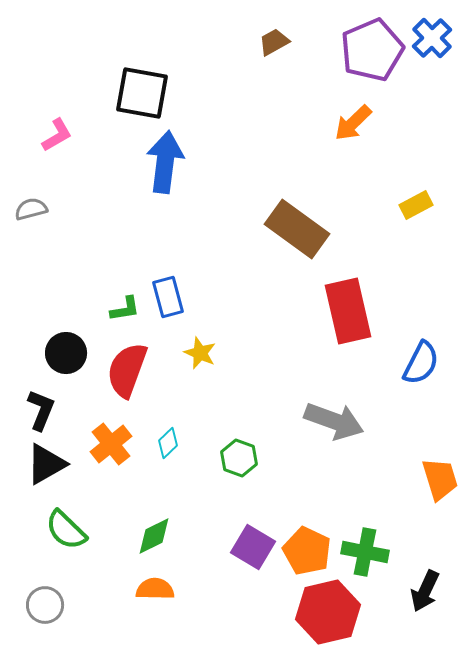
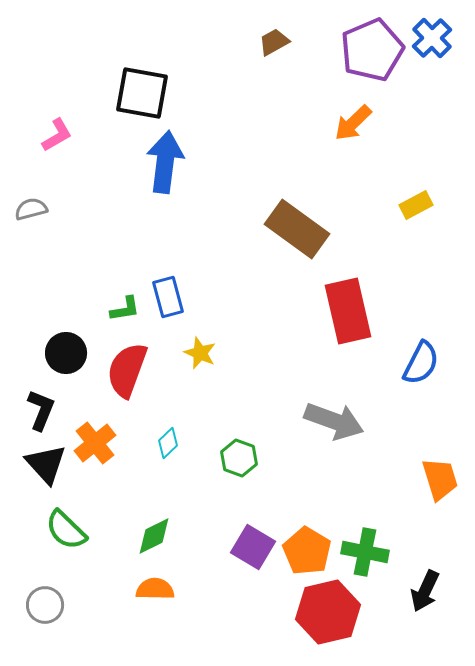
orange cross: moved 16 px left, 1 px up
black triangle: rotated 42 degrees counterclockwise
orange pentagon: rotated 6 degrees clockwise
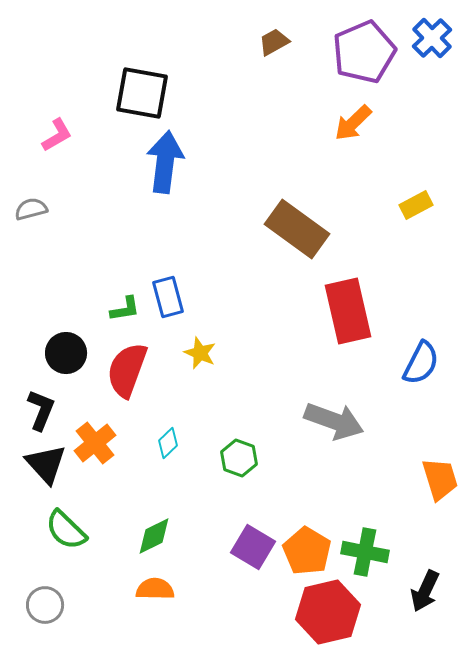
purple pentagon: moved 8 px left, 2 px down
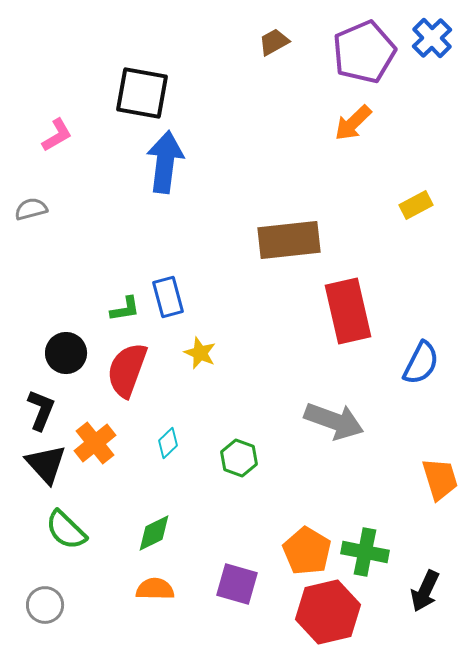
brown rectangle: moved 8 px left, 11 px down; rotated 42 degrees counterclockwise
green diamond: moved 3 px up
purple square: moved 16 px left, 37 px down; rotated 15 degrees counterclockwise
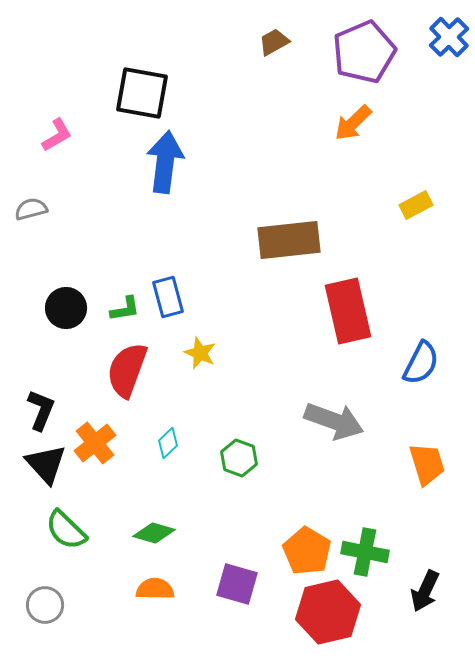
blue cross: moved 17 px right, 1 px up
black circle: moved 45 px up
orange trapezoid: moved 13 px left, 15 px up
green diamond: rotated 42 degrees clockwise
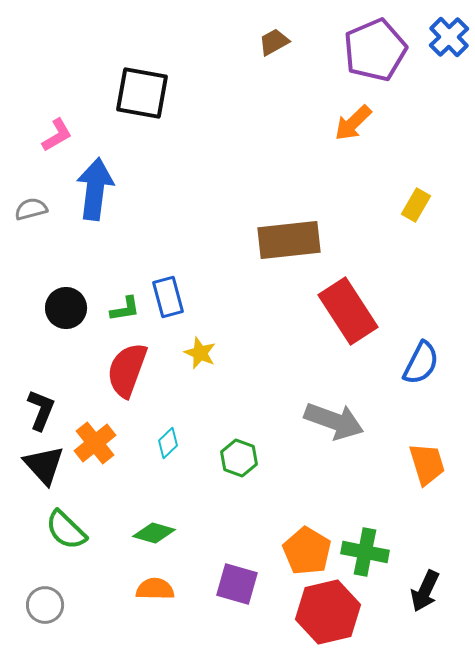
purple pentagon: moved 11 px right, 2 px up
blue arrow: moved 70 px left, 27 px down
yellow rectangle: rotated 32 degrees counterclockwise
red rectangle: rotated 20 degrees counterclockwise
black triangle: moved 2 px left, 1 px down
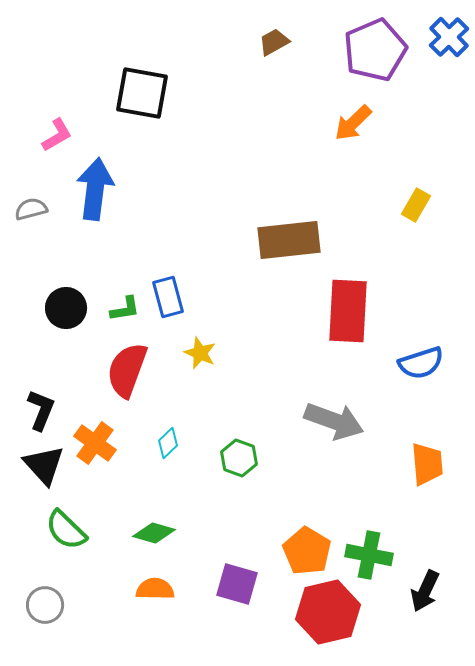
red rectangle: rotated 36 degrees clockwise
blue semicircle: rotated 45 degrees clockwise
orange cross: rotated 15 degrees counterclockwise
orange trapezoid: rotated 12 degrees clockwise
green cross: moved 4 px right, 3 px down
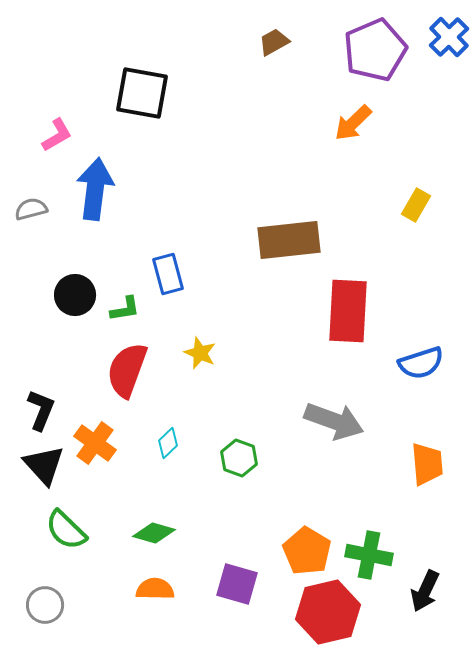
blue rectangle: moved 23 px up
black circle: moved 9 px right, 13 px up
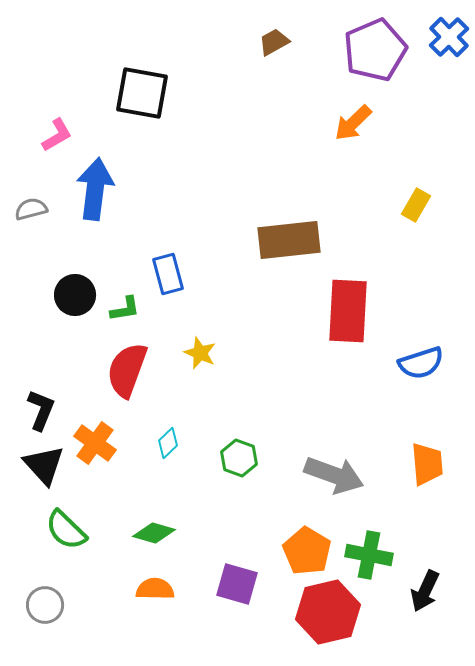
gray arrow: moved 54 px down
